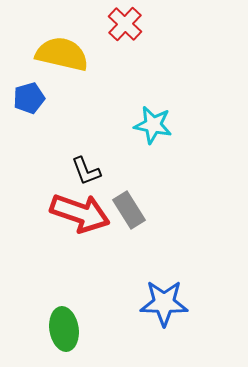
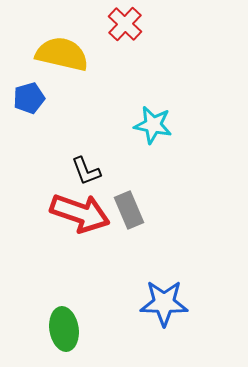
gray rectangle: rotated 9 degrees clockwise
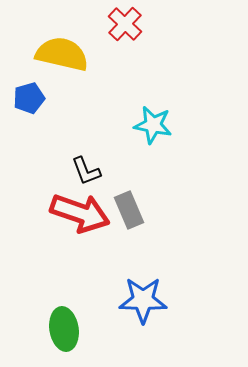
blue star: moved 21 px left, 3 px up
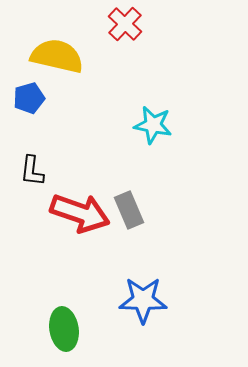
yellow semicircle: moved 5 px left, 2 px down
black L-shape: moved 54 px left; rotated 28 degrees clockwise
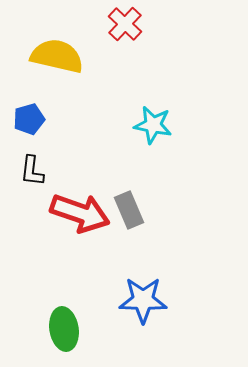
blue pentagon: moved 21 px down
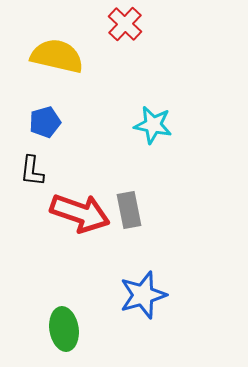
blue pentagon: moved 16 px right, 3 px down
gray rectangle: rotated 12 degrees clockwise
blue star: moved 5 px up; rotated 18 degrees counterclockwise
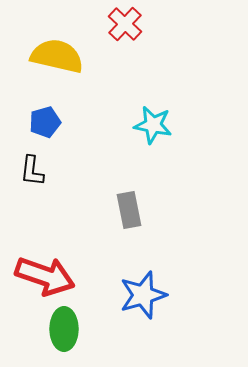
red arrow: moved 35 px left, 63 px down
green ellipse: rotated 9 degrees clockwise
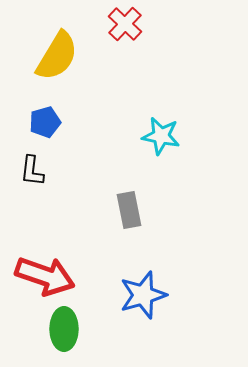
yellow semicircle: rotated 108 degrees clockwise
cyan star: moved 8 px right, 11 px down
